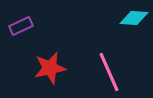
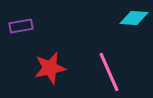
purple rectangle: rotated 15 degrees clockwise
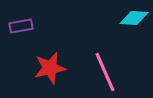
pink line: moved 4 px left
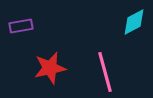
cyan diamond: moved 4 px down; rotated 32 degrees counterclockwise
pink line: rotated 9 degrees clockwise
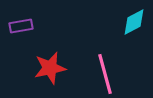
pink line: moved 2 px down
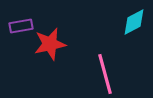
red star: moved 24 px up
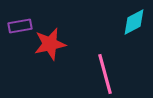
purple rectangle: moved 1 px left
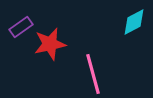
purple rectangle: moved 1 px right, 1 px down; rotated 25 degrees counterclockwise
pink line: moved 12 px left
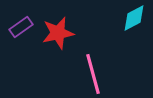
cyan diamond: moved 4 px up
red star: moved 8 px right, 11 px up
